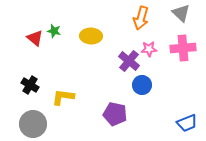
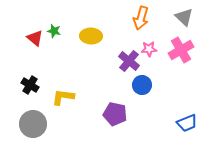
gray triangle: moved 3 px right, 4 px down
pink cross: moved 2 px left, 2 px down; rotated 25 degrees counterclockwise
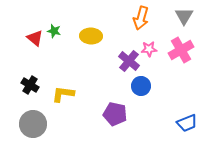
gray triangle: moved 1 px up; rotated 18 degrees clockwise
blue circle: moved 1 px left, 1 px down
yellow L-shape: moved 3 px up
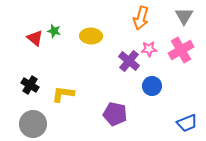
blue circle: moved 11 px right
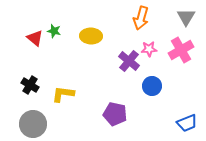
gray triangle: moved 2 px right, 1 px down
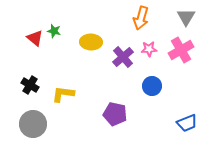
yellow ellipse: moved 6 px down
purple cross: moved 6 px left, 4 px up; rotated 10 degrees clockwise
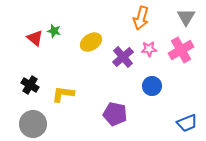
yellow ellipse: rotated 35 degrees counterclockwise
